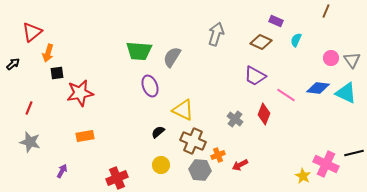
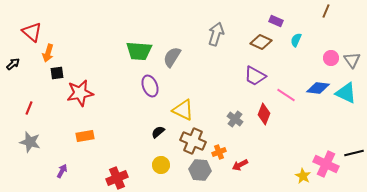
red triangle: rotated 40 degrees counterclockwise
orange cross: moved 1 px right, 3 px up
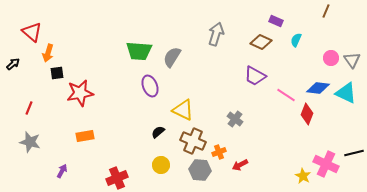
red diamond: moved 43 px right
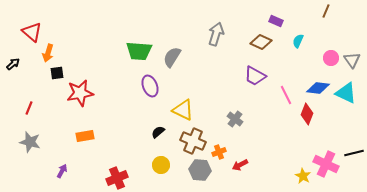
cyan semicircle: moved 2 px right, 1 px down
pink line: rotated 30 degrees clockwise
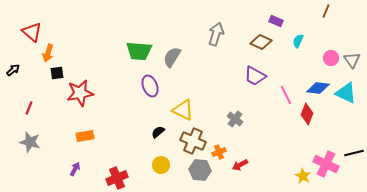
black arrow: moved 6 px down
purple arrow: moved 13 px right, 2 px up
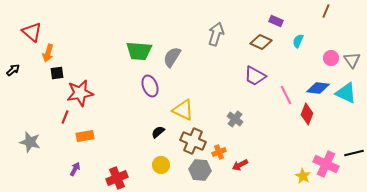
red line: moved 36 px right, 9 px down
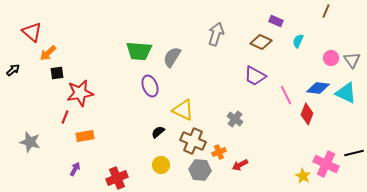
orange arrow: rotated 30 degrees clockwise
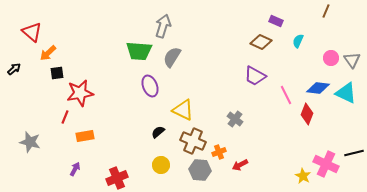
gray arrow: moved 53 px left, 8 px up
black arrow: moved 1 px right, 1 px up
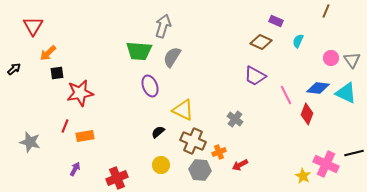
red triangle: moved 1 px right, 6 px up; rotated 20 degrees clockwise
red line: moved 9 px down
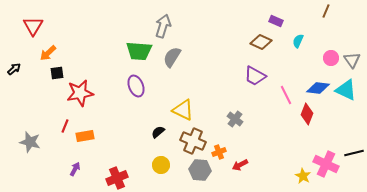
purple ellipse: moved 14 px left
cyan triangle: moved 3 px up
